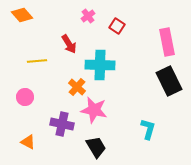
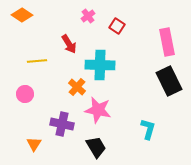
orange diamond: rotated 15 degrees counterclockwise
pink circle: moved 3 px up
pink star: moved 4 px right
orange triangle: moved 6 px right, 2 px down; rotated 35 degrees clockwise
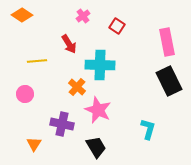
pink cross: moved 5 px left
pink star: rotated 12 degrees clockwise
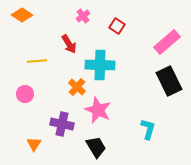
pink rectangle: rotated 60 degrees clockwise
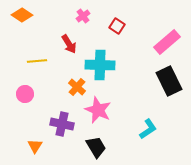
cyan L-shape: rotated 40 degrees clockwise
orange triangle: moved 1 px right, 2 px down
